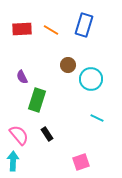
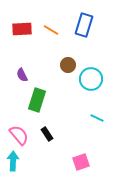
purple semicircle: moved 2 px up
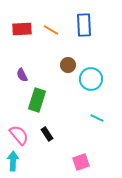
blue rectangle: rotated 20 degrees counterclockwise
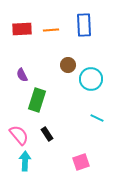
orange line: rotated 35 degrees counterclockwise
cyan arrow: moved 12 px right
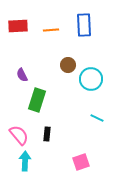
red rectangle: moved 4 px left, 3 px up
black rectangle: rotated 40 degrees clockwise
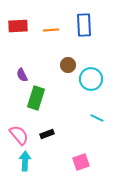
green rectangle: moved 1 px left, 2 px up
black rectangle: rotated 64 degrees clockwise
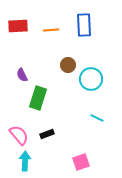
green rectangle: moved 2 px right
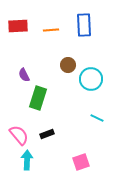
purple semicircle: moved 2 px right
cyan arrow: moved 2 px right, 1 px up
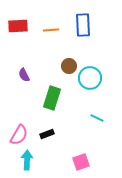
blue rectangle: moved 1 px left
brown circle: moved 1 px right, 1 px down
cyan circle: moved 1 px left, 1 px up
green rectangle: moved 14 px right
pink semicircle: rotated 70 degrees clockwise
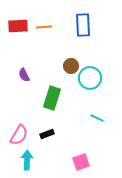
orange line: moved 7 px left, 3 px up
brown circle: moved 2 px right
